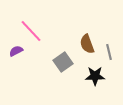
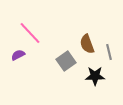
pink line: moved 1 px left, 2 px down
purple semicircle: moved 2 px right, 4 px down
gray square: moved 3 px right, 1 px up
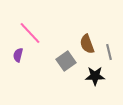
purple semicircle: rotated 48 degrees counterclockwise
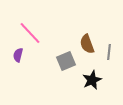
gray line: rotated 21 degrees clockwise
gray square: rotated 12 degrees clockwise
black star: moved 3 px left, 4 px down; rotated 24 degrees counterclockwise
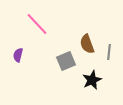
pink line: moved 7 px right, 9 px up
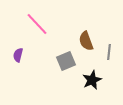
brown semicircle: moved 1 px left, 3 px up
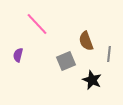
gray line: moved 2 px down
black star: rotated 24 degrees counterclockwise
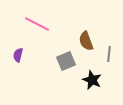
pink line: rotated 20 degrees counterclockwise
